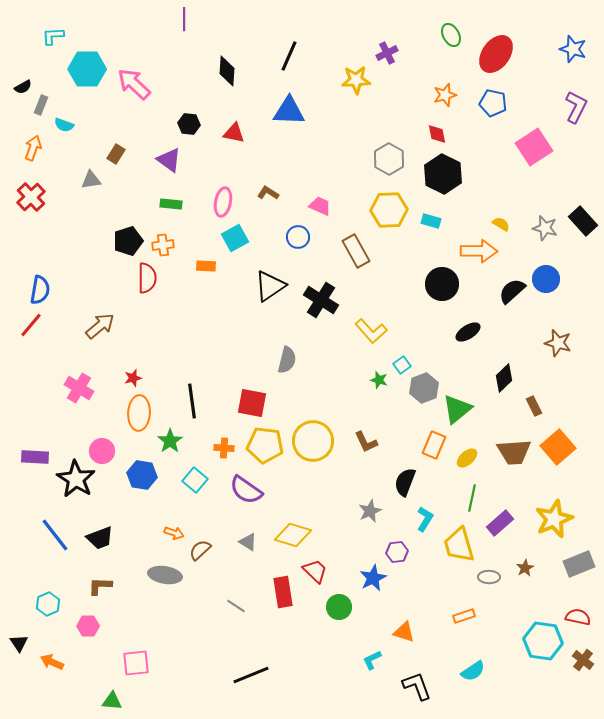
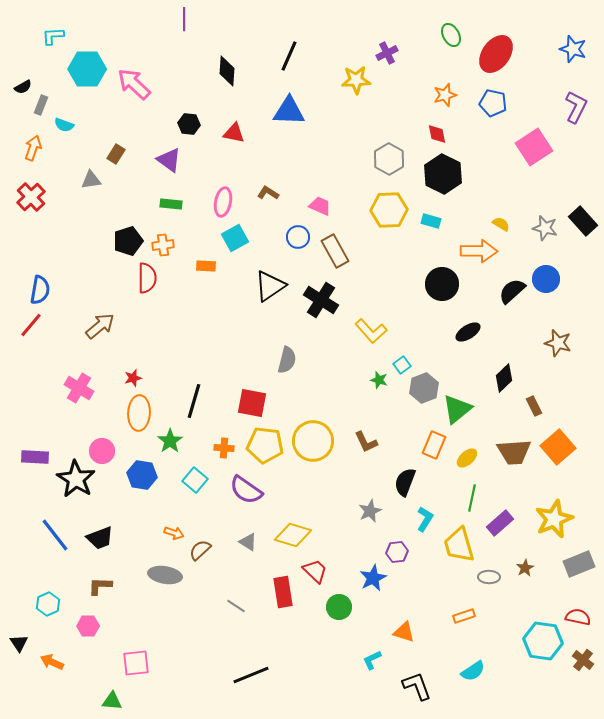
brown rectangle at (356, 251): moved 21 px left
black line at (192, 401): moved 2 px right; rotated 24 degrees clockwise
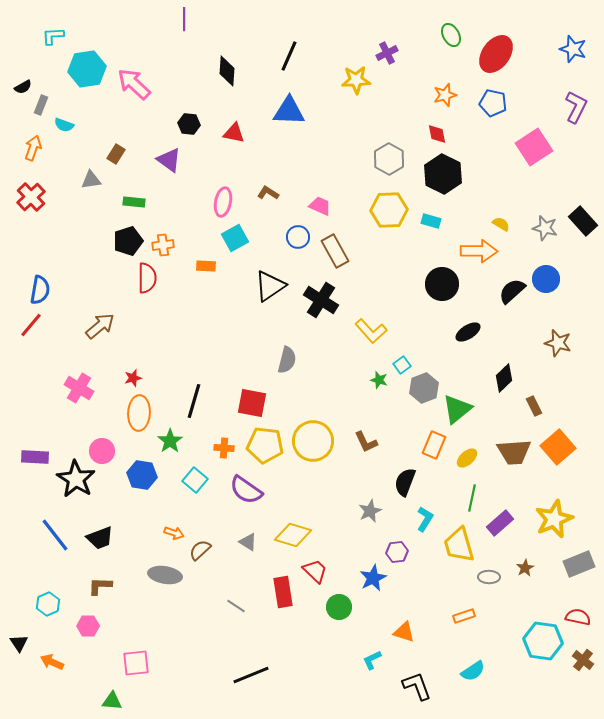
cyan hexagon at (87, 69): rotated 9 degrees counterclockwise
green rectangle at (171, 204): moved 37 px left, 2 px up
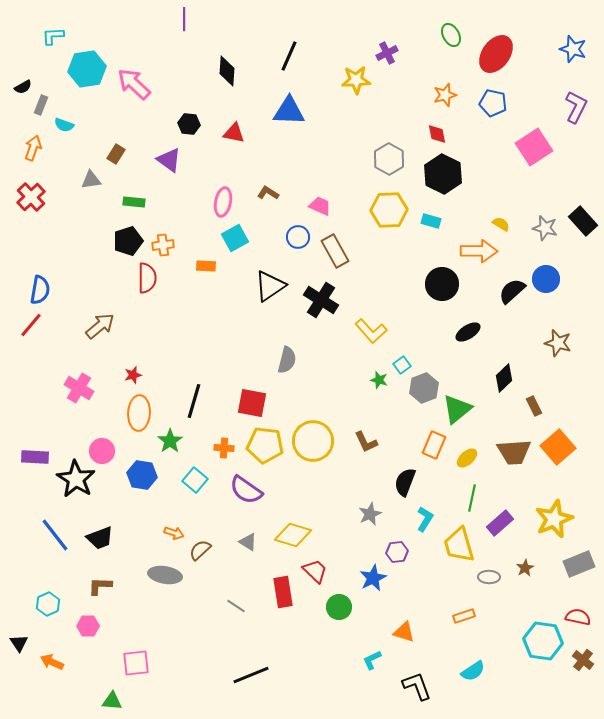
red star at (133, 378): moved 3 px up
gray star at (370, 511): moved 3 px down
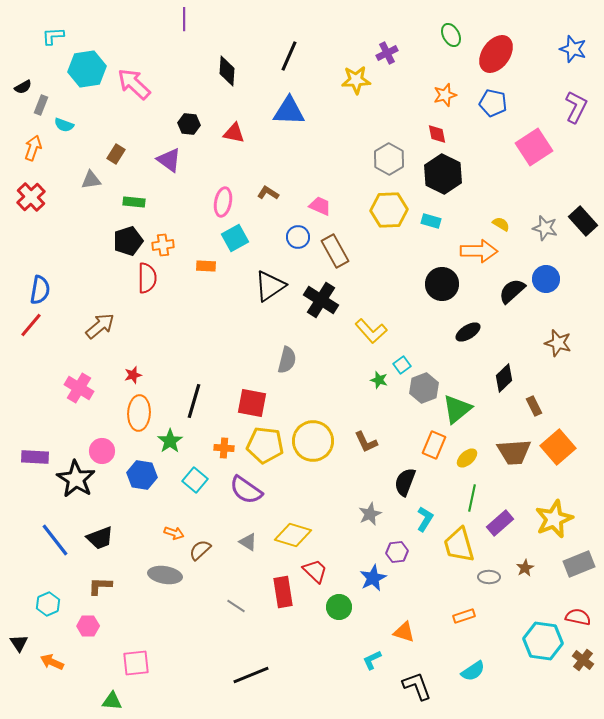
blue line at (55, 535): moved 5 px down
